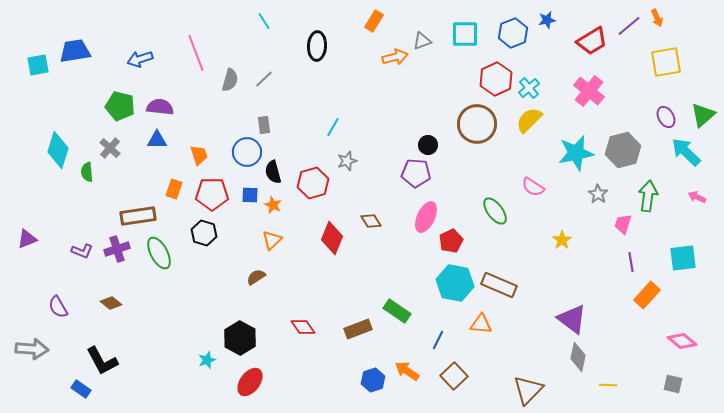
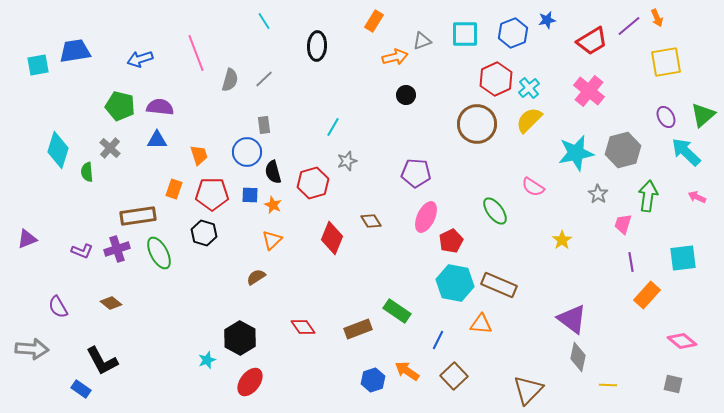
black circle at (428, 145): moved 22 px left, 50 px up
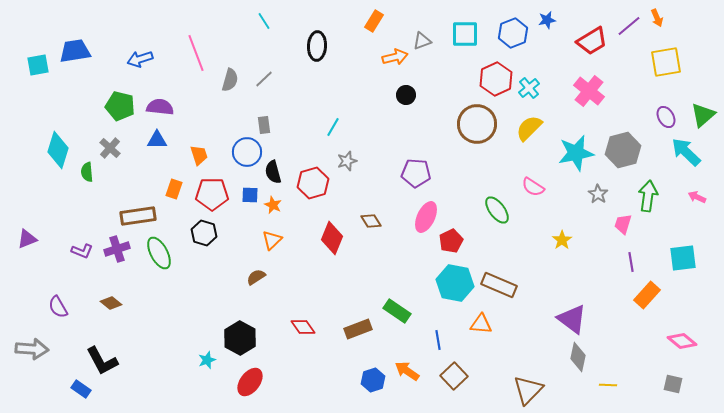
yellow semicircle at (529, 120): moved 8 px down
green ellipse at (495, 211): moved 2 px right, 1 px up
blue line at (438, 340): rotated 36 degrees counterclockwise
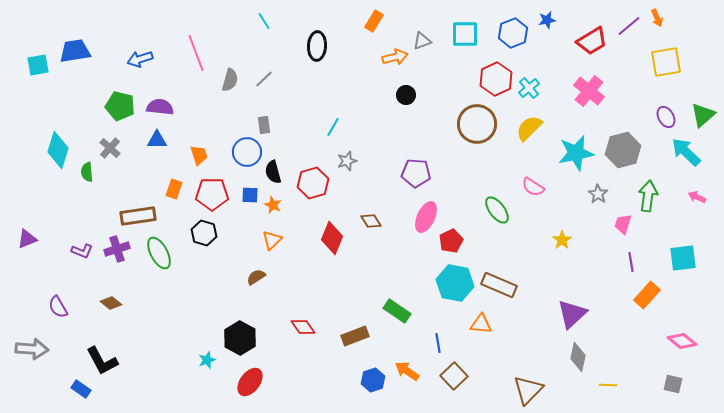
purple triangle at (572, 319): moved 5 px up; rotated 40 degrees clockwise
brown rectangle at (358, 329): moved 3 px left, 7 px down
blue line at (438, 340): moved 3 px down
